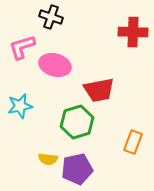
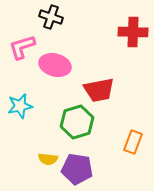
purple pentagon: rotated 20 degrees clockwise
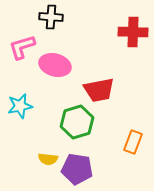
black cross: rotated 15 degrees counterclockwise
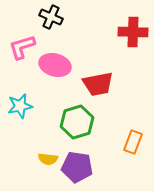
black cross: rotated 20 degrees clockwise
red trapezoid: moved 1 px left, 6 px up
purple pentagon: moved 2 px up
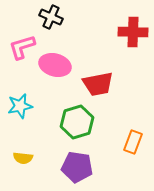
yellow semicircle: moved 25 px left, 1 px up
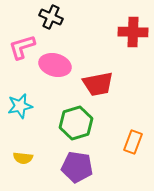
green hexagon: moved 1 px left, 1 px down
